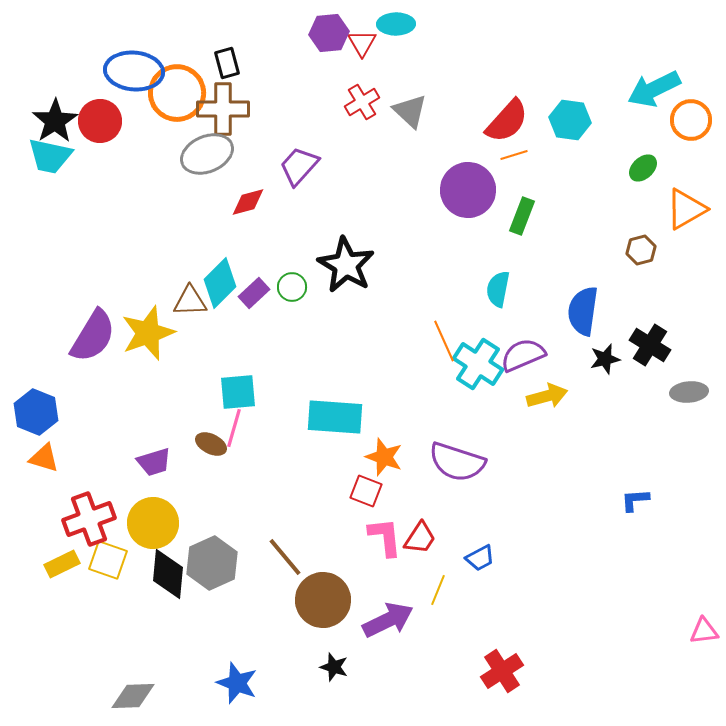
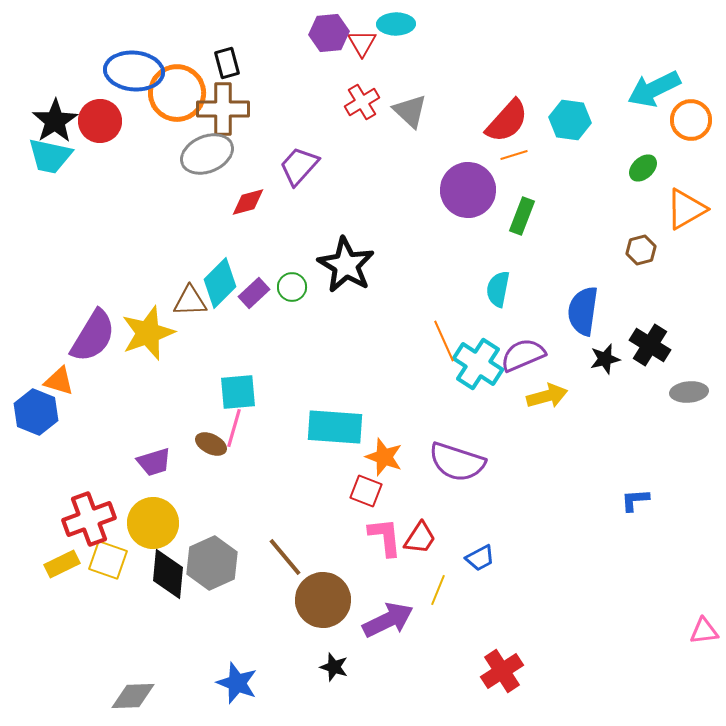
cyan rectangle at (335, 417): moved 10 px down
orange triangle at (44, 458): moved 15 px right, 77 px up
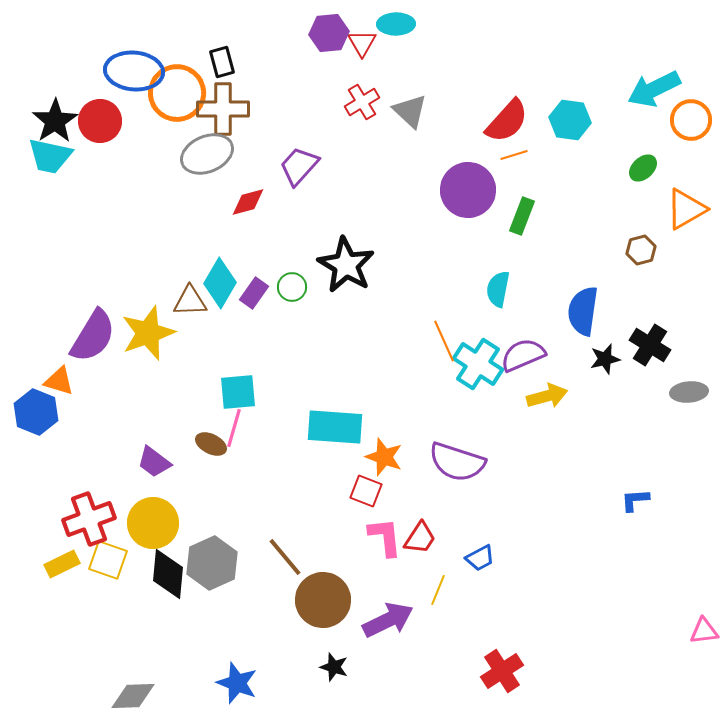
black rectangle at (227, 63): moved 5 px left, 1 px up
cyan diamond at (220, 283): rotated 15 degrees counterclockwise
purple rectangle at (254, 293): rotated 12 degrees counterclockwise
purple trapezoid at (154, 462): rotated 54 degrees clockwise
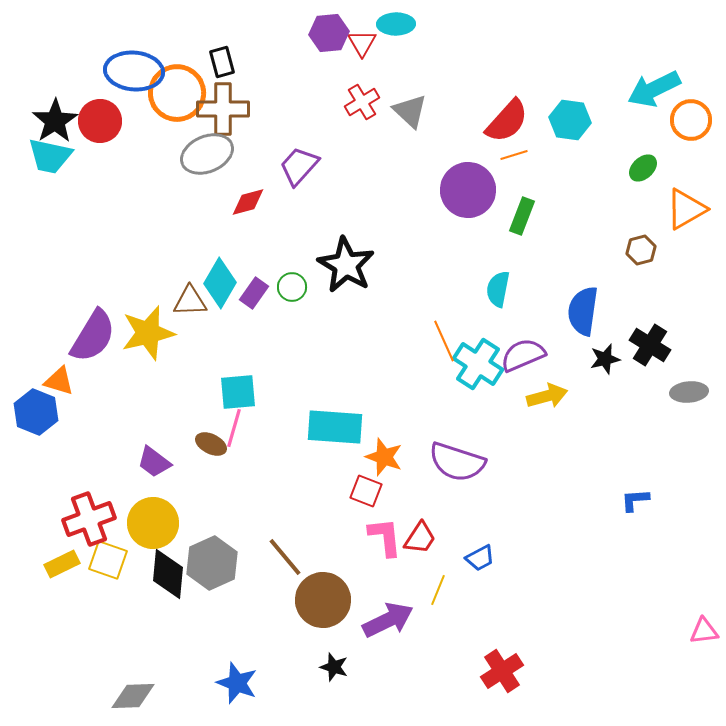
yellow star at (148, 333): rotated 6 degrees clockwise
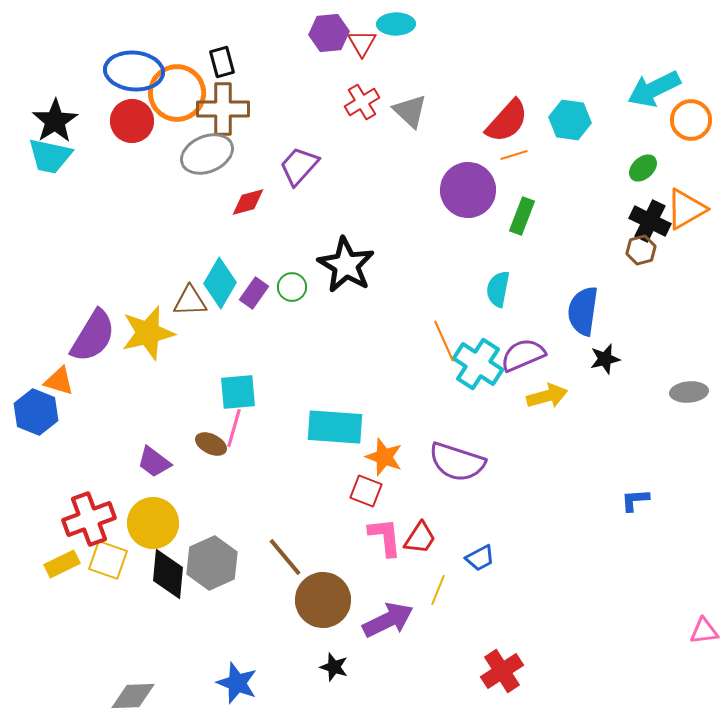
red circle at (100, 121): moved 32 px right
black cross at (650, 345): moved 124 px up; rotated 6 degrees counterclockwise
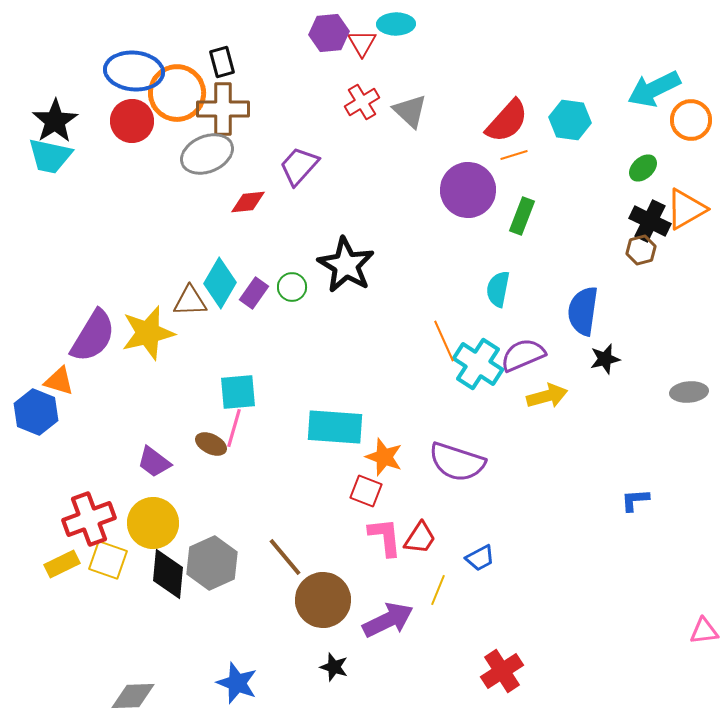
red diamond at (248, 202): rotated 9 degrees clockwise
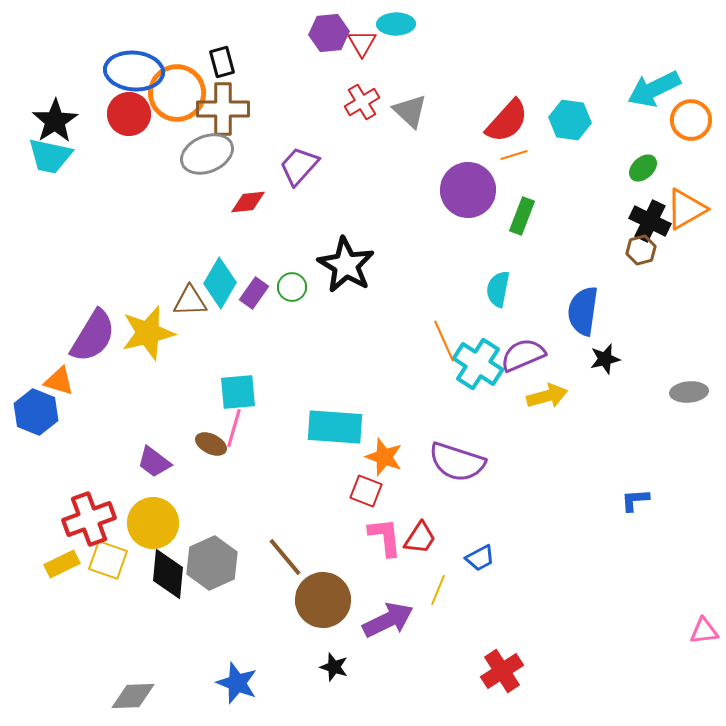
red circle at (132, 121): moved 3 px left, 7 px up
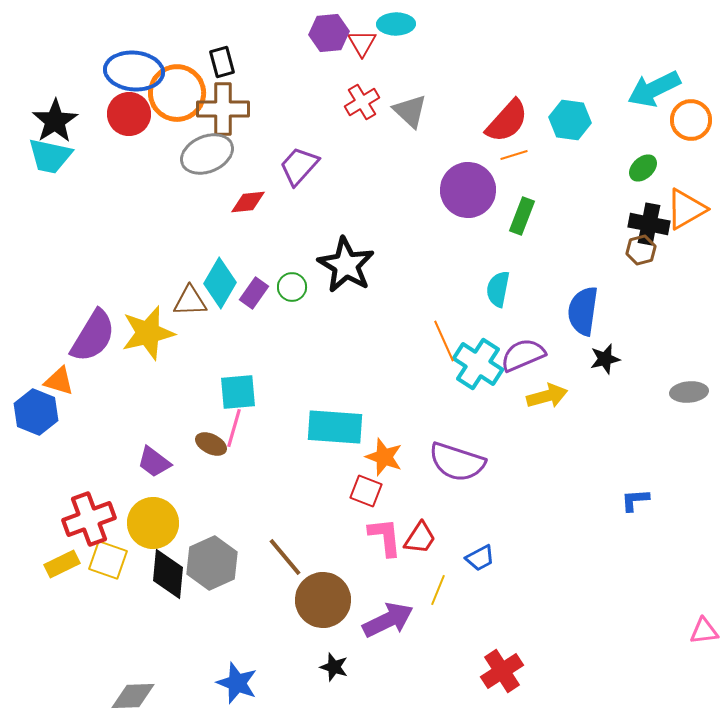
black cross at (650, 221): moved 1 px left, 3 px down; rotated 15 degrees counterclockwise
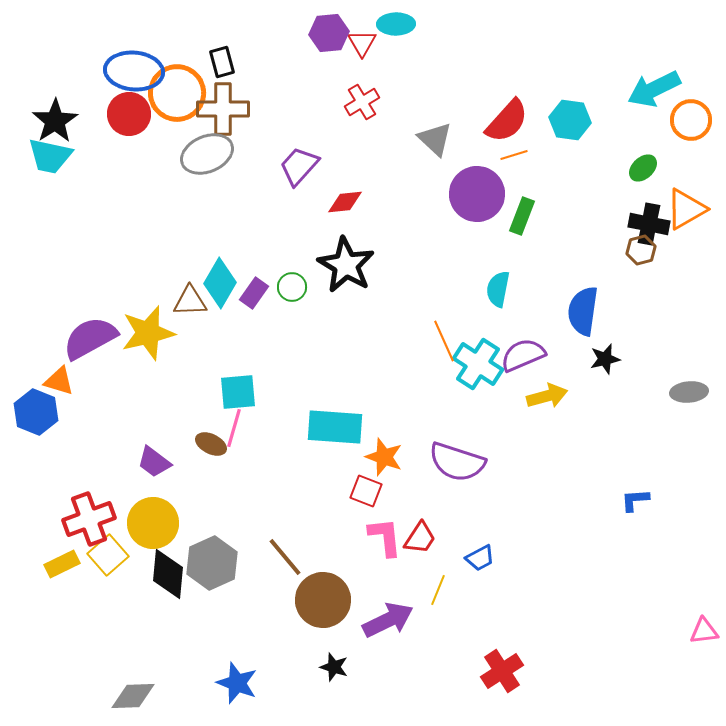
gray triangle at (410, 111): moved 25 px right, 28 px down
purple circle at (468, 190): moved 9 px right, 4 px down
red diamond at (248, 202): moved 97 px right
purple semicircle at (93, 336): moved 3 px left, 2 px down; rotated 150 degrees counterclockwise
yellow square at (108, 560): moved 5 px up; rotated 30 degrees clockwise
